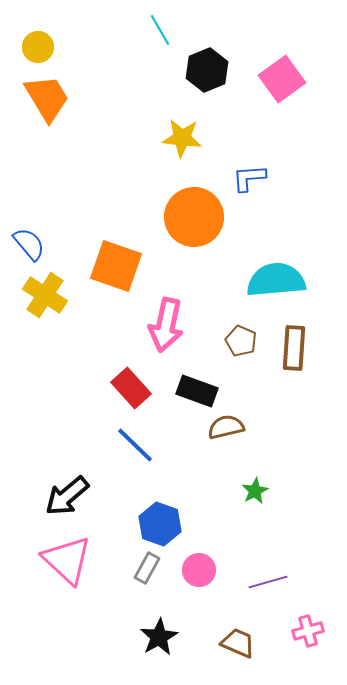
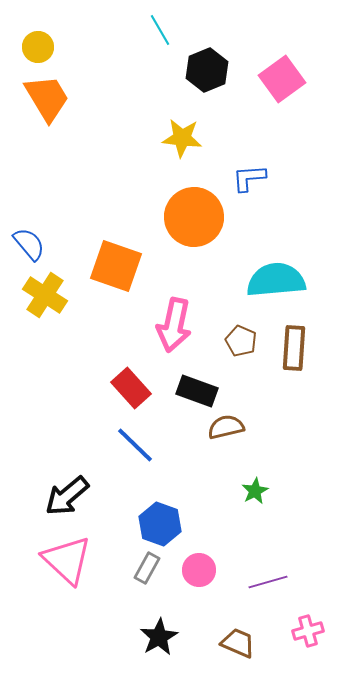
pink arrow: moved 8 px right
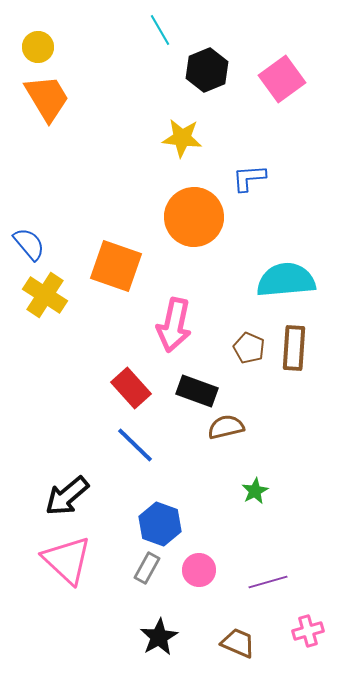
cyan semicircle: moved 10 px right
brown pentagon: moved 8 px right, 7 px down
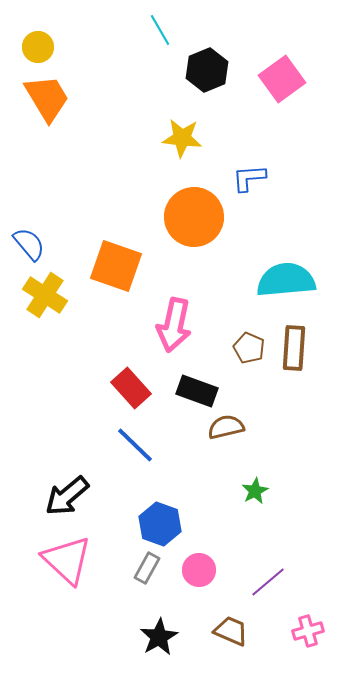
purple line: rotated 24 degrees counterclockwise
brown trapezoid: moved 7 px left, 12 px up
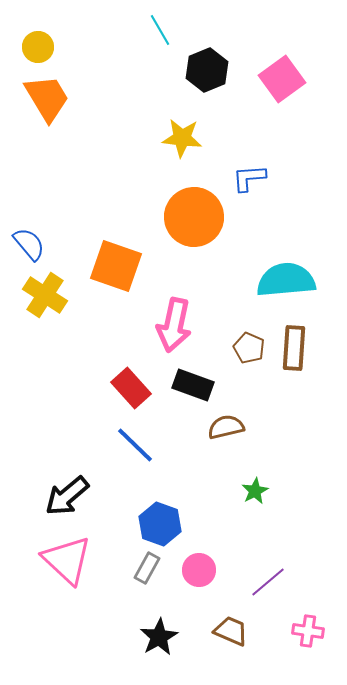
black rectangle: moved 4 px left, 6 px up
pink cross: rotated 24 degrees clockwise
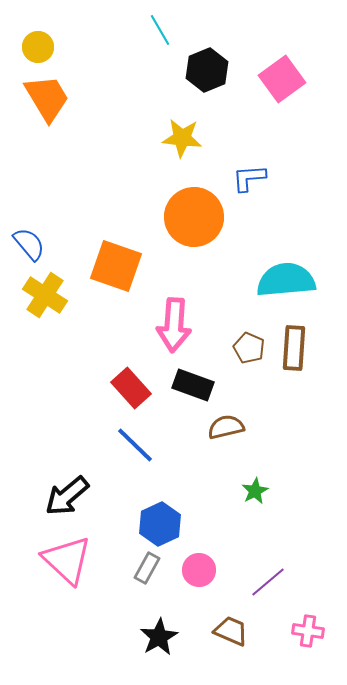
pink arrow: rotated 8 degrees counterclockwise
blue hexagon: rotated 15 degrees clockwise
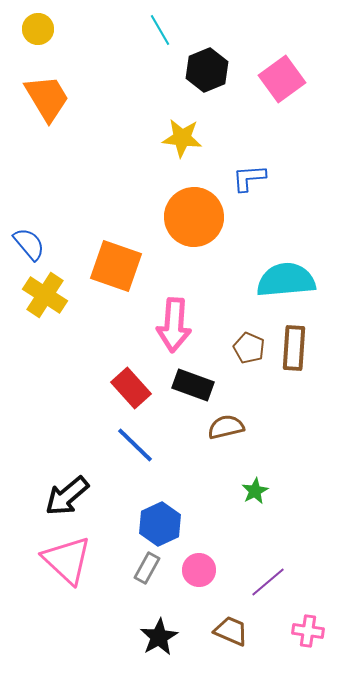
yellow circle: moved 18 px up
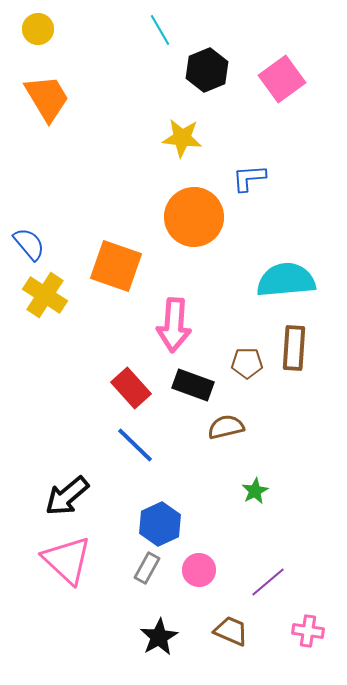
brown pentagon: moved 2 px left, 15 px down; rotated 24 degrees counterclockwise
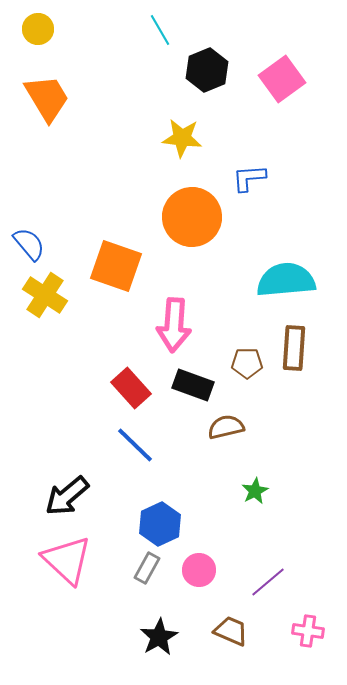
orange circle: moved 2 px left
